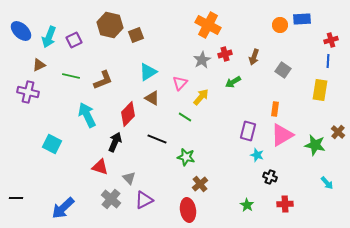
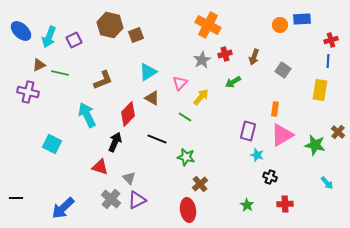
green line at (71, 76): moved 11 px left, 3 px up
purple triangle at (144, 200): moved 7 px left
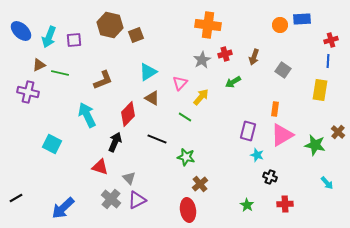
orange cross at (208, 25): rotated 20 degrees counterclockwise
purple square at (74, 40): rotated 21 degrees clockwise
black line at (16, 198): rotated 32 degrees counterclockwise
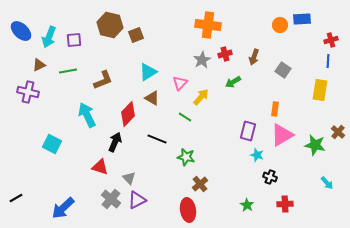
green line at (60, 73): moved 8 px right, 2 px up; rotated 24 degrees counterclockwise
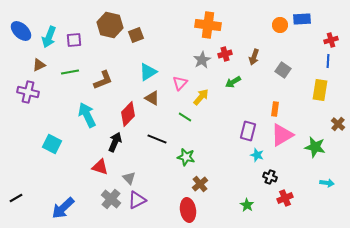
green line at (68, 71): moved 2 px right, 1 px down
brown cross at (338, 132): moved 8 px up
green star at (315, 145): moved 2 px down
cyan arrow at (327, 183): rotated 40 degrees counterclockwise
red cross at (285, 204): moved 6 px up; rotated 21 degrees counterclockwise
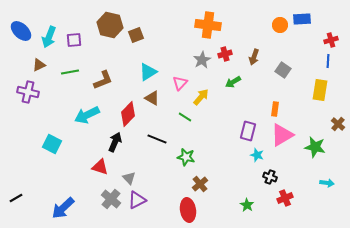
cyan arrow at (87, 115): rotated 90 degrees counterclockwise
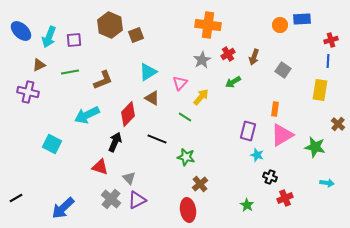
brown hexagon at (110, 25): rotated 10 degrees clockwise
red cross at (225, 54): moved 3 px right; rotated 16 degrees counterclockwise
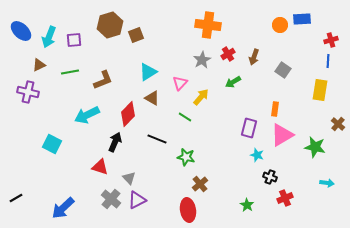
brown hexagon at (110, 25): rotated 20 degrees clockwise
purple rectangle at (248, 131): moved 1 px right, 3 px up
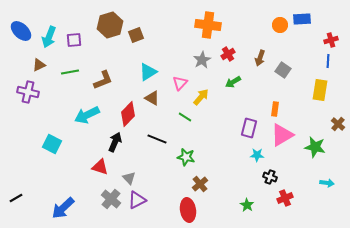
brown arrow at (254, 57): moved 6 px right, 1 px down
cyan star at (257, 155): rotated 16 degrees counterclockwise
